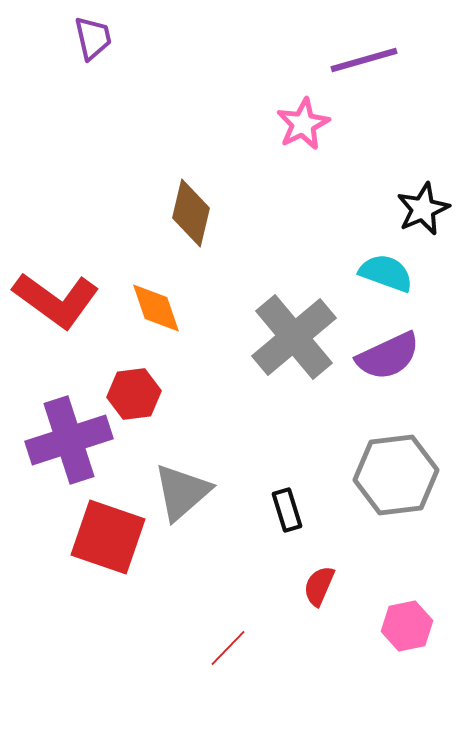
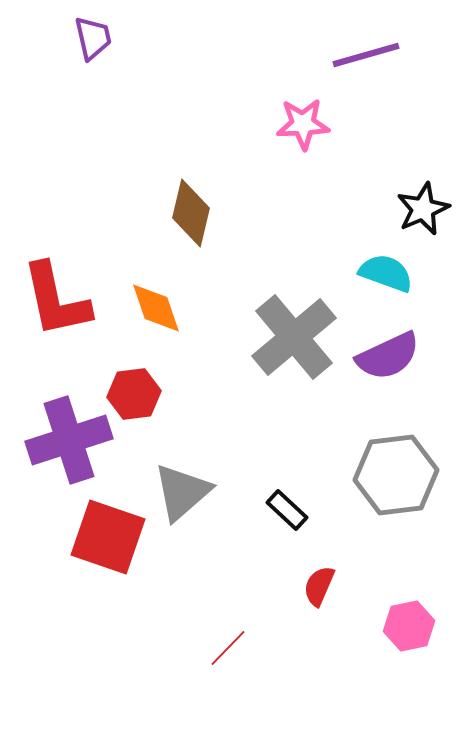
purple line: moved 2 px right, 5 px up
pink star: rotated 24 degrees clockwise
red L-shape: rotated 42 degrees clockwise
black rectangle: rotated 30 degrees counterclockwise
pink hexagon: moved 2 px right
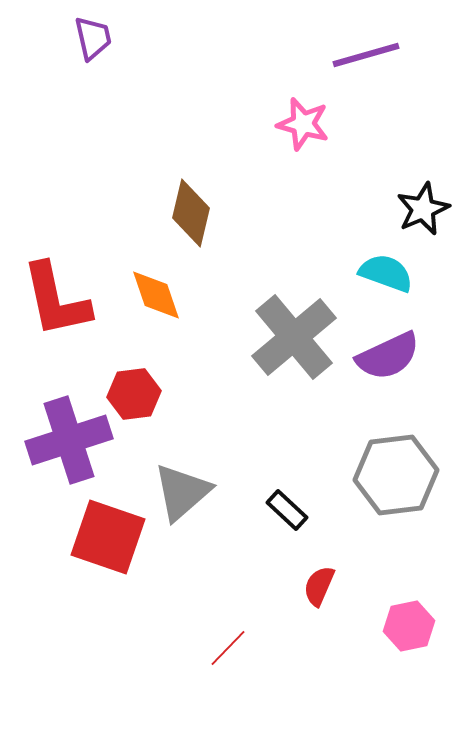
pink star: rotated 18 degrees clockwise
orange diamond: moved 13 px up
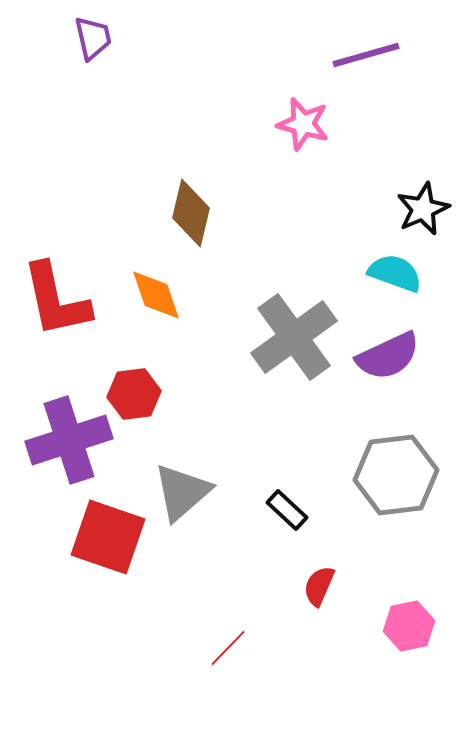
cyan semicircle: moved 9 px right
gray cross: rotated 4 degrees clockwise
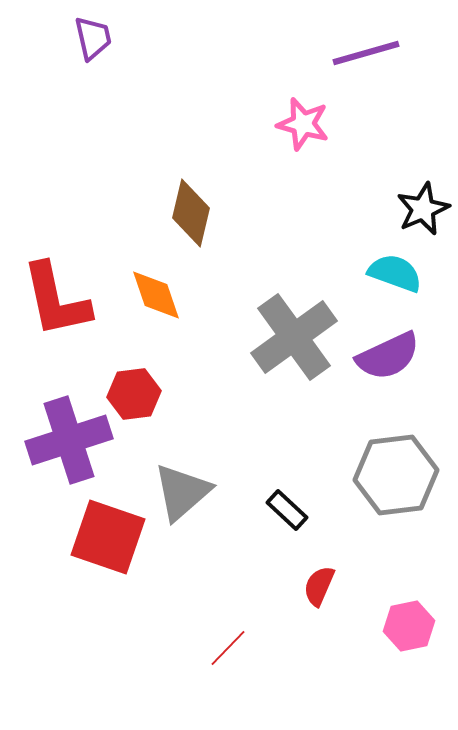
purple line: moved 2 px up
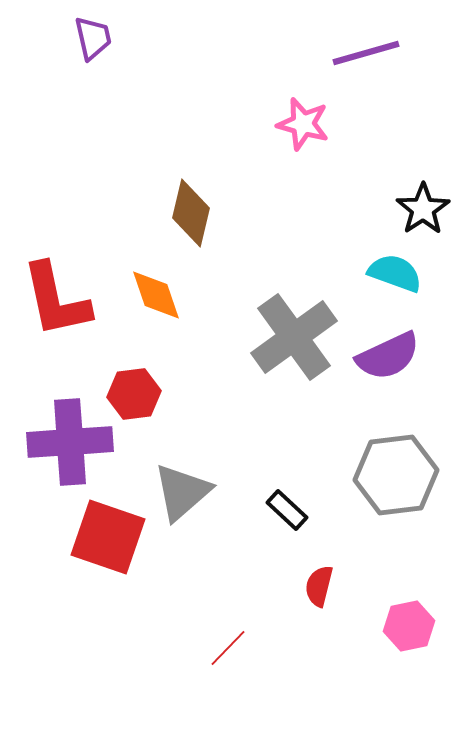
black star: rotated 10 degrees counterclockwise
purple cross: moved 1 px right, 2 px down; rotated 14 degrees clockwise
red semicircle: rotated 9 degrees counterclockwise
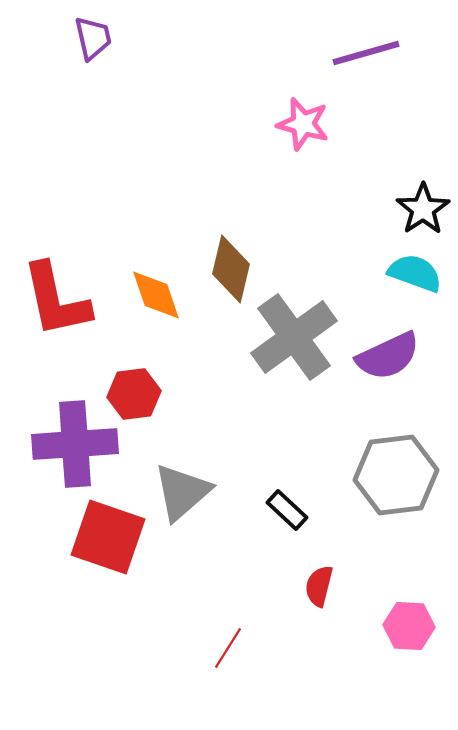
brown diamond: moved 40 px right, 56 px down
cyan semicircle: moved 20 px right
purple cross: moved 5 px right, 2 px down
pink hexagon: rotated 15 degrees clockwise
red line: rotated 12 degrees counterclockwise
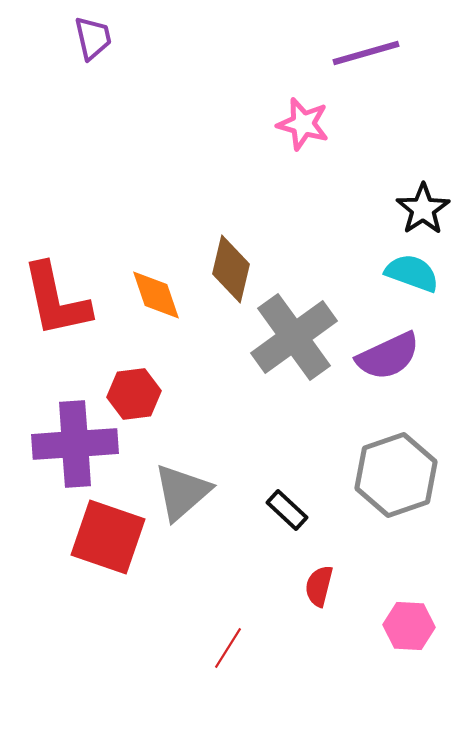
cyan semicircle: moved 3 px left
gray hexagon: rotated 12 degrees counterclockwise
